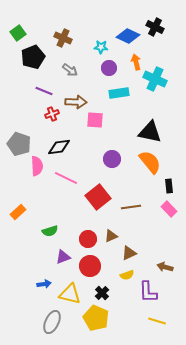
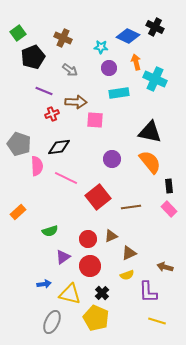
purple triangle at (63, 257): rotated 14 degrees counterclockwise
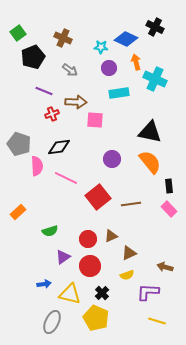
blue diamond at (128, 36): moved 2 px left, 3 px down
brown line at (131, 207): moved 3 px up
purple L-shape at (148, 292): rotated 95 degrees clockwise
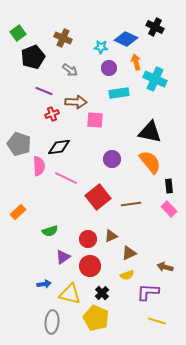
pink semicircle at (37, 166): moved 2 px right
gray ellipse at (52, 322): rotated 20 degrees counterclockwise
